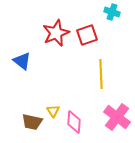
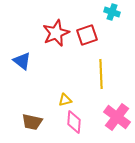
yellow triangle: moved 12 px right, 11 px up; rotated 48 degrees clockwise
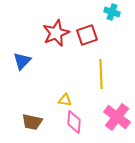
blue triangle: rotated 36 degrees clockwise
yellow triangle: rotated 24 degrees clockwise
